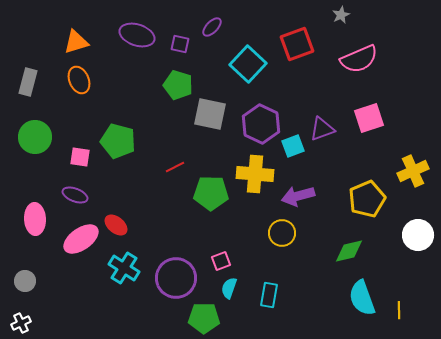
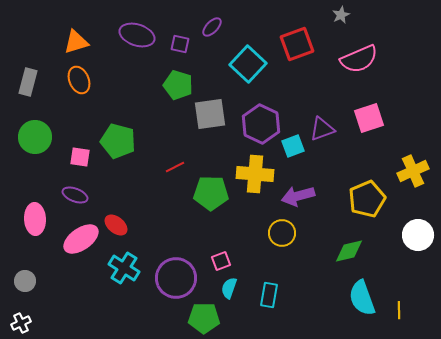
gray square at (210, 114): rotated 20 degrees counterclockwise
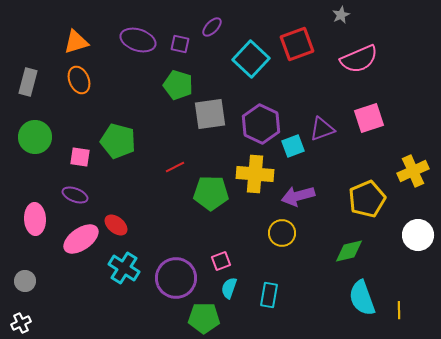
purple ellipse at (137, 35): moved 1 px right, 5 px down
cyan square at (248, 64): moved 3 px right, 5 px up
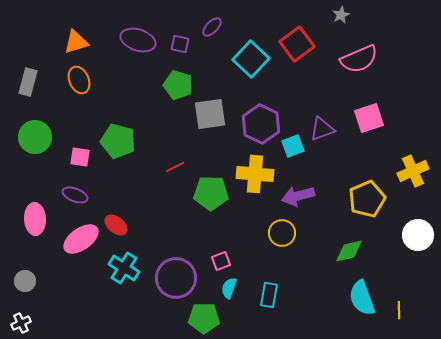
red square at (297, 44): rotated 16 degrees counterclockwise
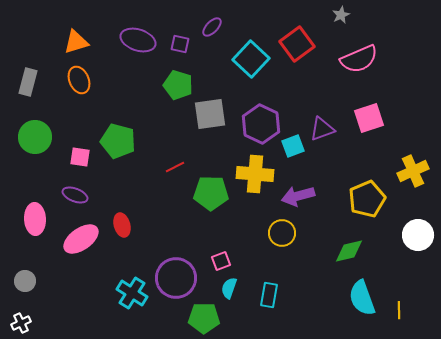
red ellipse at (116, 225): moved 6 px right; rotated 35 degrees clockwise
cyan cross at (124, 268): moved 8 px right, 25 px down
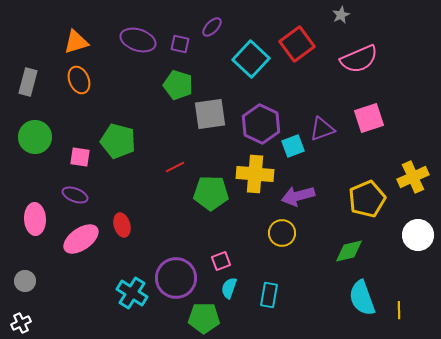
yellow cross at (413, 171): moved 6 px down
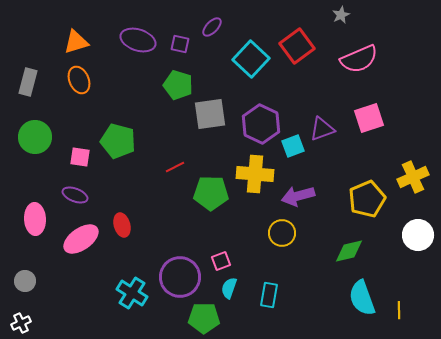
red square at (297, 44): moved 2 px down
purple circle at (176, 278): moved 4 px right, 1 px up
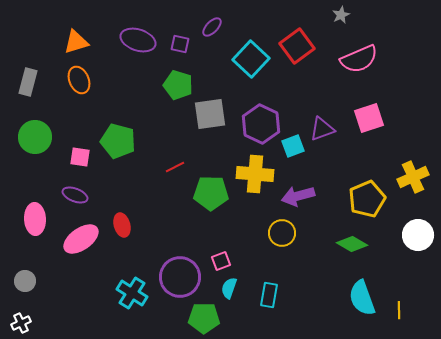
green diamond at (349, 251): moved 3 px right, 7 px up; rotated 44 degrees clockwise
